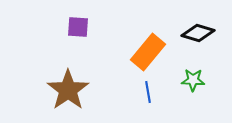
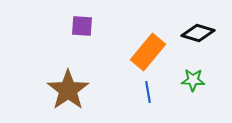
purple square: moved 4 px right, 1 px up
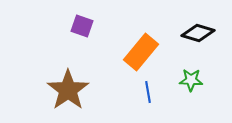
purple square: rotated 15 degrees clockwise
orange rectangle: moved 7 px left
green star: moved 2 px left
